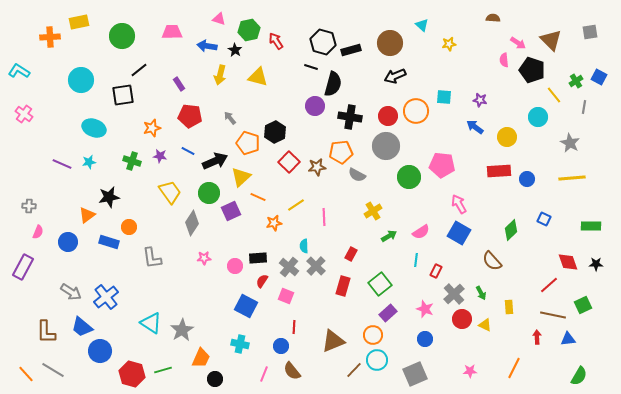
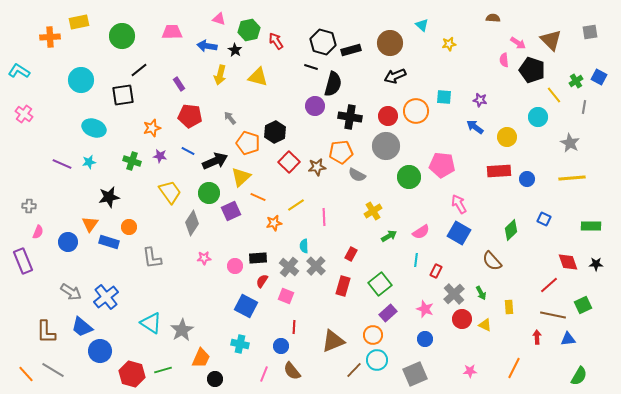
orange triangle at (87, 215): moved 3 px right, 9 px down; rotated 18 degrees counterclockwise
purple rectangle at (23, 267): moved 6 px up; rotated 50 degrees counterclockwise
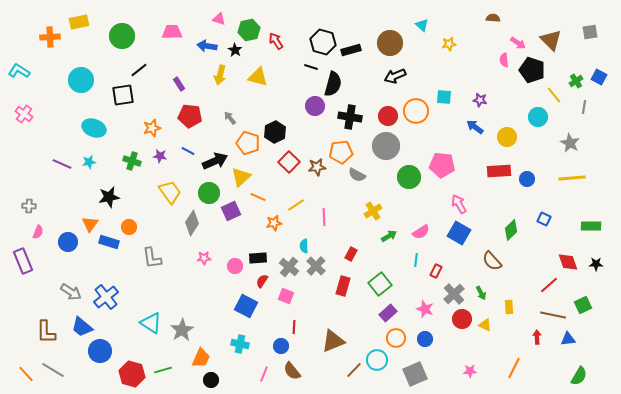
orange circle at (373, 335): moved 23 px right, 3 px down
black circle at (215, 379): moved 4 px left, 1 px down
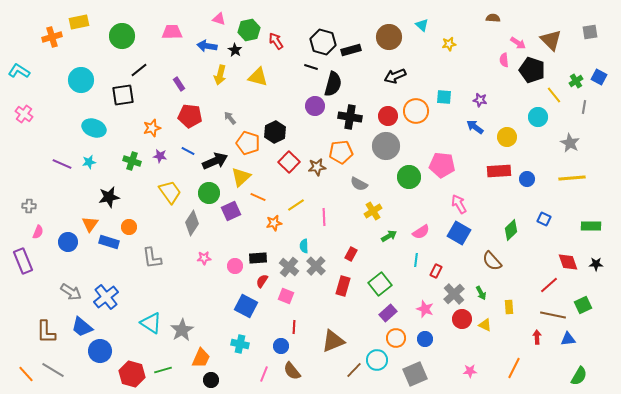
orange cross at (50, 37): moved 2 px right; rotated 12 degrees counterclockwise
brown circle at (390, 43): moved 1 px left, 6 px up
gray semicircle at (357, 175): moved 2 px right, 9 px down
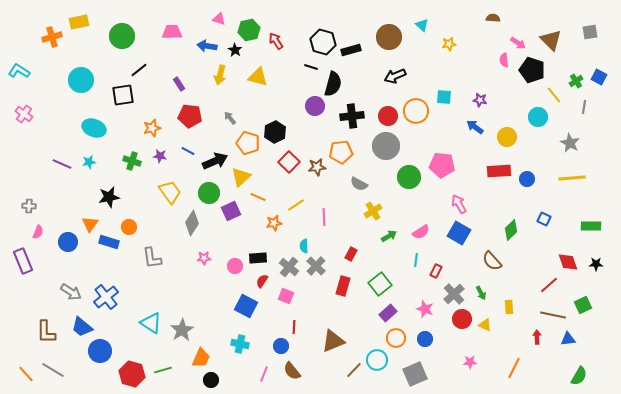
black cross at (350, 117): moved 2 px right, 1 px up; rotated 15 degrees counterclockwise
pink star at (470, 371): moved 9 px up
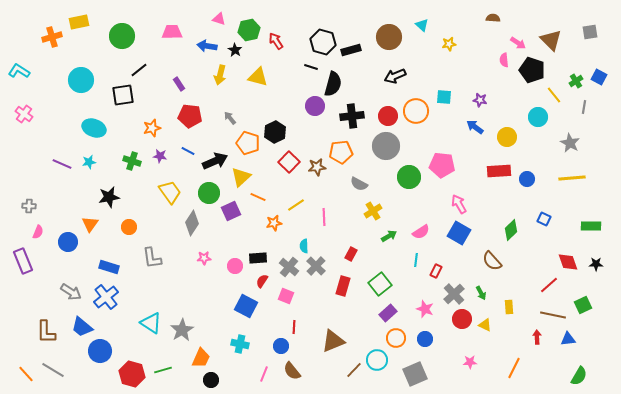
blue rectangle at (109, 242): moved 25 px down
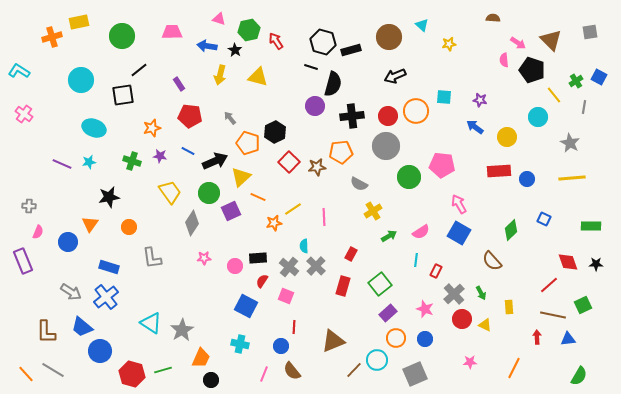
yellow line at (296, 205): moved 3 px left, 4 px down
